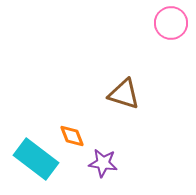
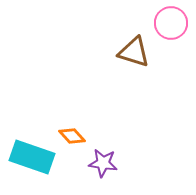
brown triangle: moved 10 px right, 42 px up
orange diamond: rotated 20 degrees counterclockwise
cyan rectangle: moved 4 px left, 2 px up; rotated 18 degrees counterclockwise
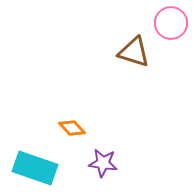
orange diamond: moved 8 px up
cyan rectangle: moved 3 px right, 11 px down
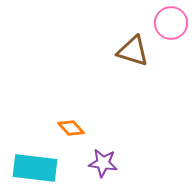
brown triangle: moved 1 px left, 1 px up
orange diamond: moved 1 px left
cyan rectangle: rotated 12 degrees counterclockwise
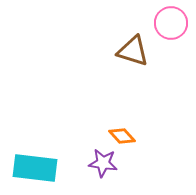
orange diamond: moved 51 px right, 8 px down
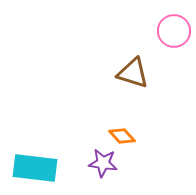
pink circle: moved 3 px right, 8 px down
brown triangle: moved 22 px down
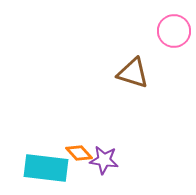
orange diamond: moved 43 px left, 17 px down
purple star: moved 1 px right, 3 px up
cyan rectangle: moved 11 px right
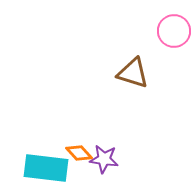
purple star: moved 1 px up
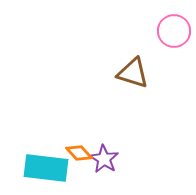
purple star: rotated 24 degrees clockwise
